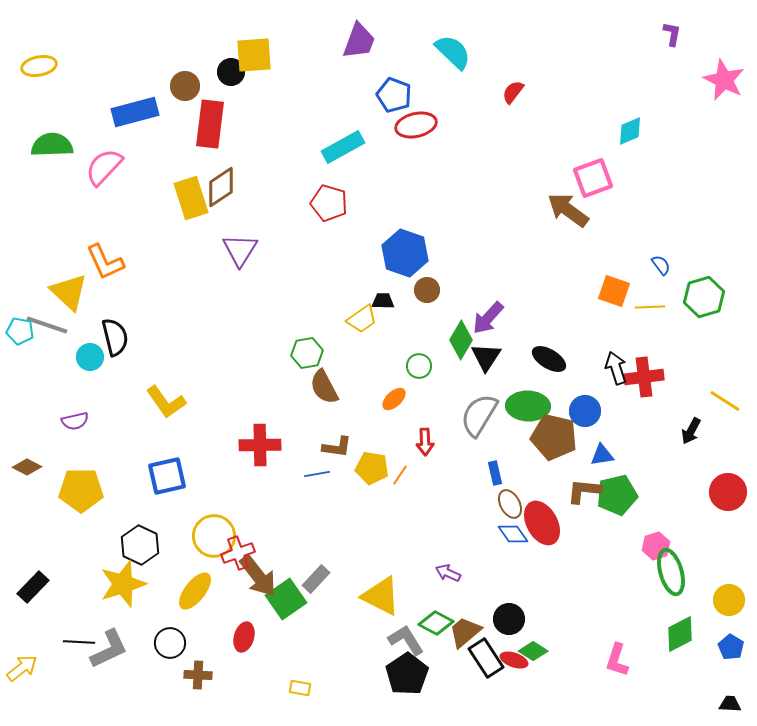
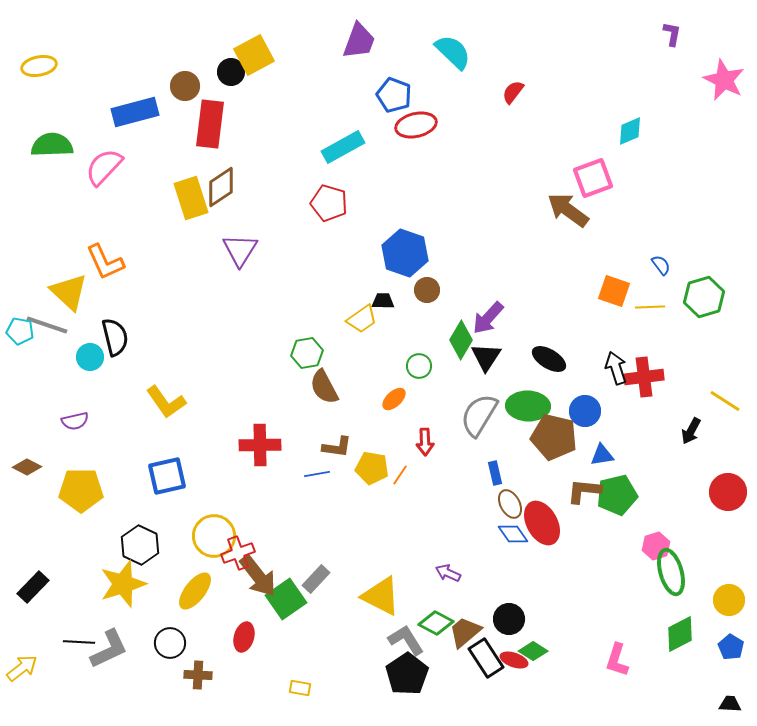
yellow square at (254, 55): rotated 24 degrees counterclockwise
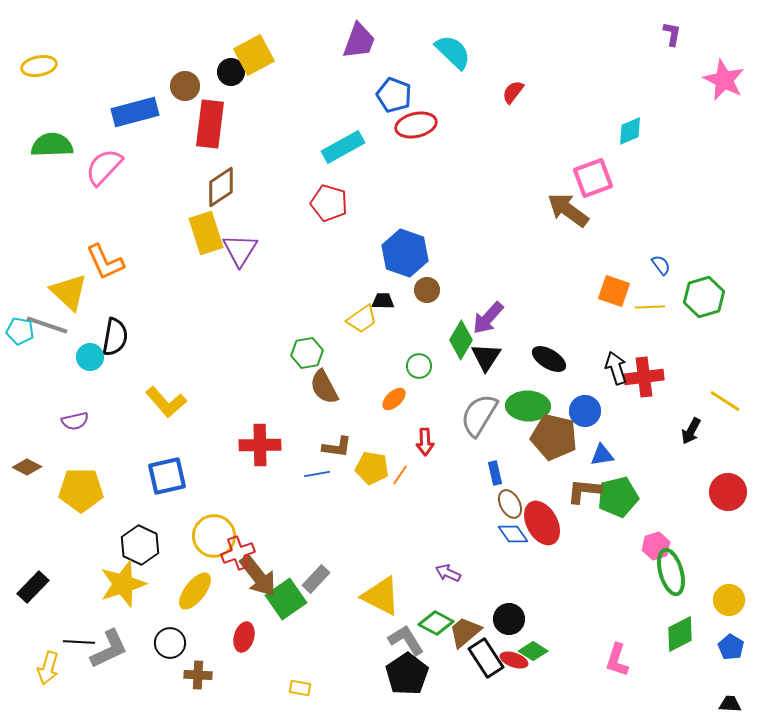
yellow rectangle at (191, 198): moved 15 px right, 35 px down
black semicircle at (115, 337): rotated 24 degrees clockwise
yellow L-shape at (166, 402): rotated 6 degrees counterclockwise
green pentagon at (617, 495): moved 1 px right, 2 px down
yellow arrow at (22, 668): moved 26 px right; rotated 144 degrees clockwise
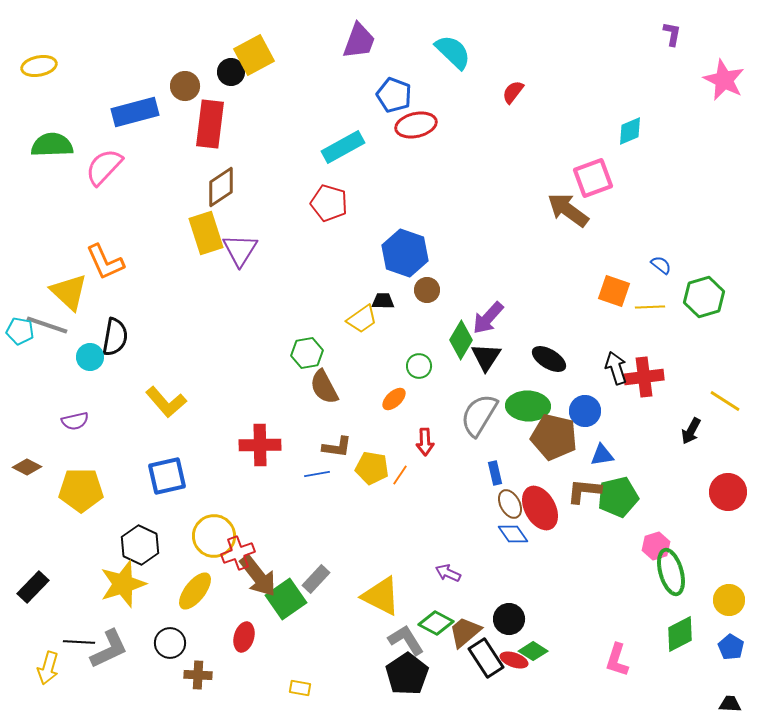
blue semicircle at (661, 265): rotated 15 degrees counterclockwise
red ellipse at (542, 523): moved 2 px left, 15 px up
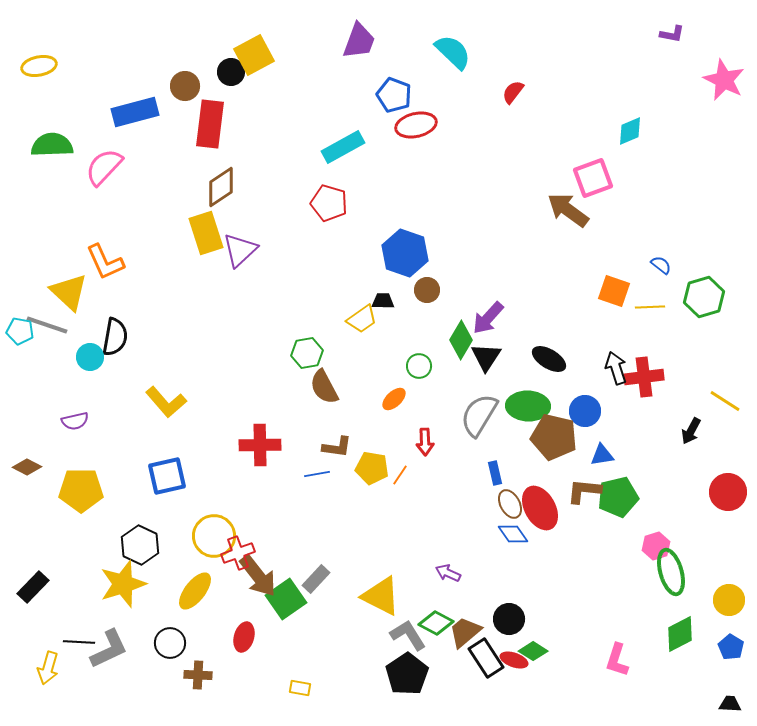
purple L-shape at (672, 34): rotated 90 degrees clockwise
purple triangle at (240, 250): rotated 15 degrees clockwise
gray L-shape at (406, 640): moved 2 px right, 5 px up
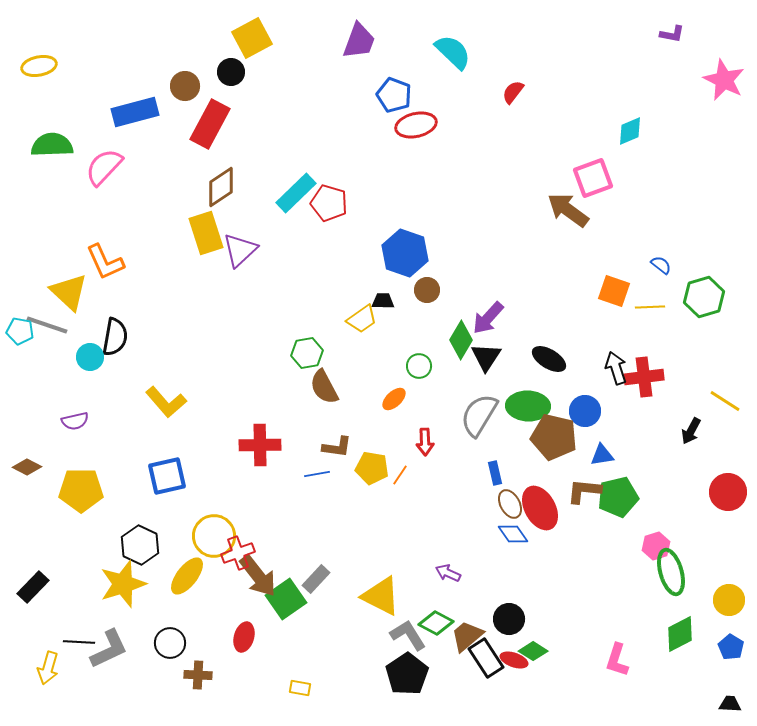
yellow square at (254, 55): moved 2 px left, 17 px up
red rectangle at (210, 124): rotated 21 degrees clockwise
cyan rectangle at (343, 147): moved 47 px left, 46 px down; rotated 15 degrees counterclockwise
yellow ellipse at (195, 591): moved 8 px left, 15 px up
brown trapezoid at (465, 632): moved 2 px right, 4 px down
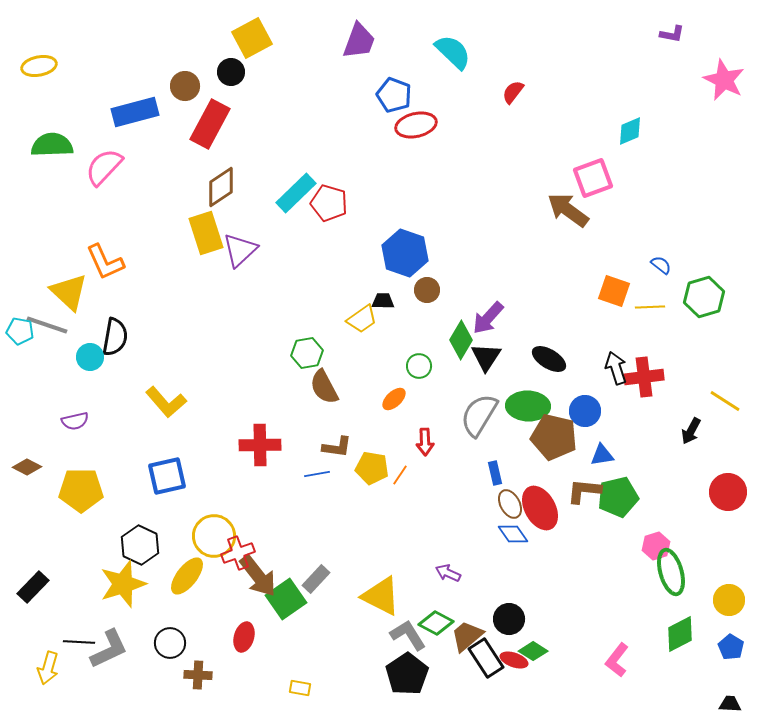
pink L-shape at (617, 660): rotated 20 degrees clockwise
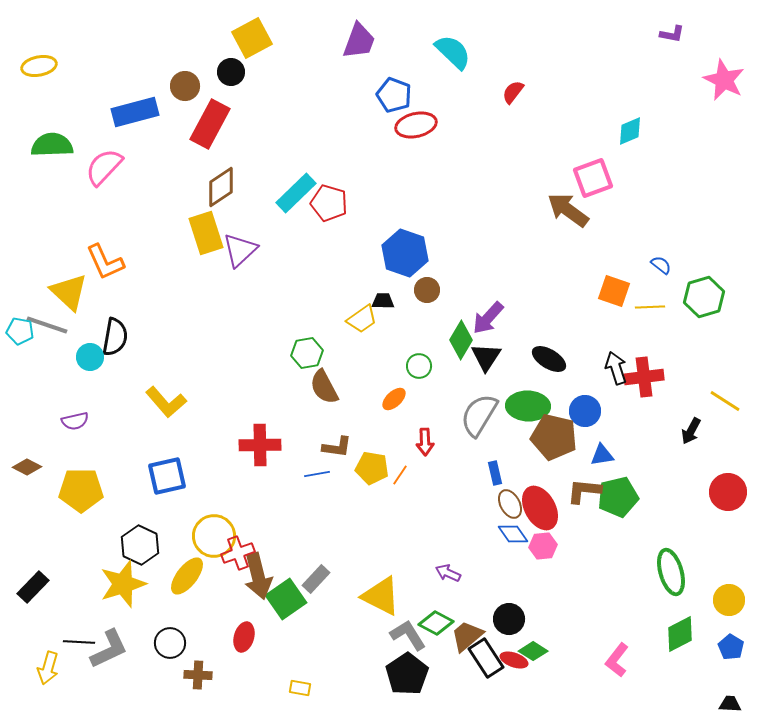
pink hexagon at (656, 546): moved 113 px left; rotated 12 degrees clockwise
brown arrow at (258, 576): rotated 24 degrees clockwise
